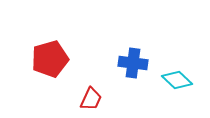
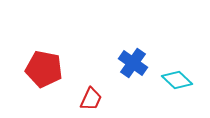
red pentagon: moved 6 px left, 10 px down; rotated 27 degrees clockwise
blue cross: rotated 28 degrees clockwise
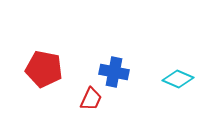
blue cross: moved 19 px left, 9 px down; rotated 24 degrees counterclockwise
cyan diamond: moved 1 px right, 1 px up; rotated 20 degrees counterclockwise
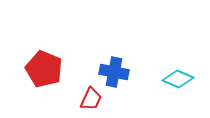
red pentagon: rotated 12 degrees clockwise
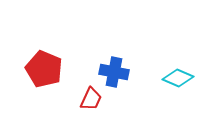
cyan diamond: moved 1 px up
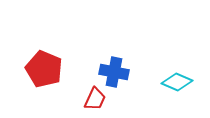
cyan diamond: moved 1 px left, 4 px down
red trapezoid: moved 4 px right
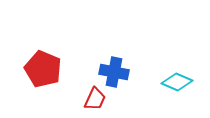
red pentagon: moved 1 px left
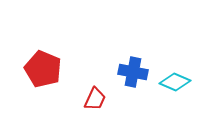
blue cross: moved 19 px right
cyan diamond: moved 2 px left
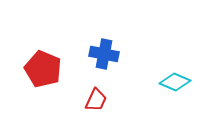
blue cross: moved 29 px left, 18 px up
red trapezoid: moved 1 px right, 1 px down
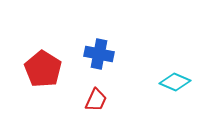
blue cross: moved 5 px left
red pentagon: rotated 9 degrees clockwise
